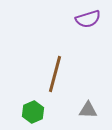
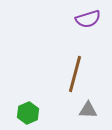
brown line: moved 20 px right
green hexagon: moved 5 px left, 1 px down
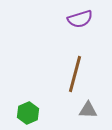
purple semicircle: moved 8 px left
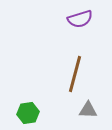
green hexagon: rotated 15 degrees clockwise
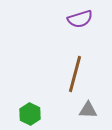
green hexagon: moved 2 px right, 1 px down; rotated 25 degrees counterclockwise
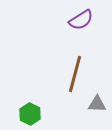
purple semicircle: moved 1 px right, 1 px down; rotated 15 degrees counterclockwise
gray triangle: moved 9 px right, 6 px up
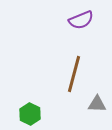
purple semicircle: rotated 10 degrees clockwise
brown line: moved 1 px left
